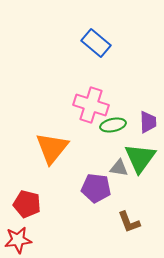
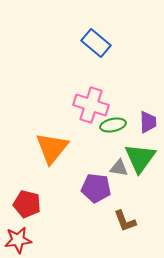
brown L-shape: moved 4 px left, 1 px up
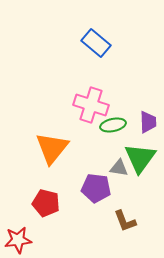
red pentagon: moved 19 px right, 1 px up
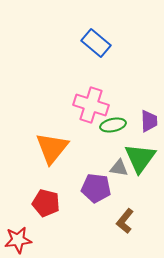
purple trapezoid: moved 1 px right, 1 px up
brown L-shape: rotated 60 degrees clockwise
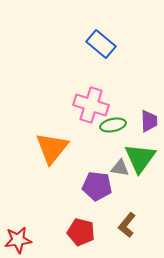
blue rectangle: moved 5 px right, 1 px down
gray triangle: moved 1 px right
purple pentagon: moved 1 px right, 2 px up
red pentagon: moved 35 px right, 29 px down
brown L-shape: moved 2 px right, 4 px down
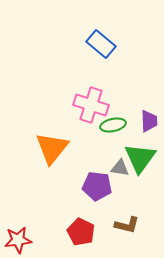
brown L-shape: rotated 115 degrees counterclockwise
red pentagon: rotated 12 degrees clockwise
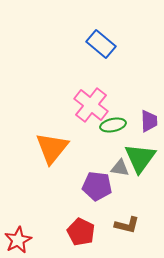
pink cross: rotated 20 degrees clockwise
red star: rotated 20 degrees counterclockwise
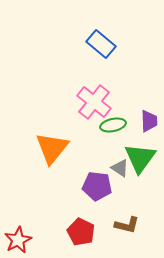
pink cross: moved 3 px right, 3 px up
gray triangle: rotated 24 degrees clockwise
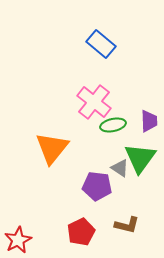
red pentagon: rotated 20 degrees clockwise
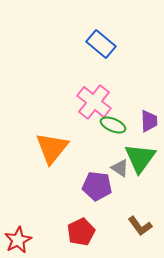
green ellipse: rotated 35 degrees clockwise
brown L-shape: moved 13 px right, 1 px down; rotated 40 degrees clockwise
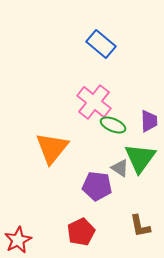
brown L-shape: rotated 25 degrees clockwise
